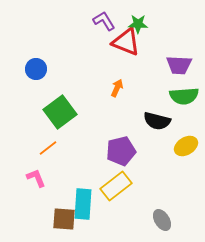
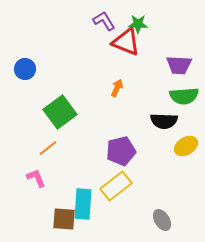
blue circle: moved 11 px left
black semicircle: moved 7 px right; rotated 12 degrees counterclockwise
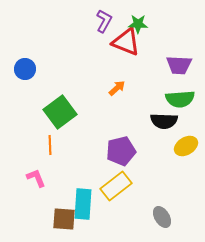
purple L-shape: rotated 60 degrees clockwise
orange arrow: rotated 24 degrees clockwise
green semicircle: moved 4 px left, 3 px down
orange line: moved 2 px right, 3 px up; rotated 54 degrees counterclockwise
gray ellipse: moved 3 px up
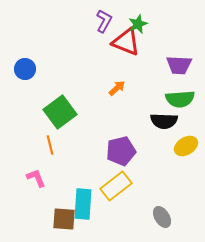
green star: rotated 24 degrees counterclockwise
orange line: rotated 12 degrees counterclockwise
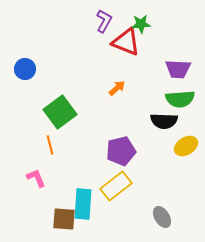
green star: moved 3 px right; rotated 18 degrees clockwise
purple trapezoid: moved 1 px left, 4 px down
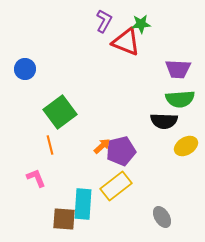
orange arrow: moved 15 px left, 58 px down
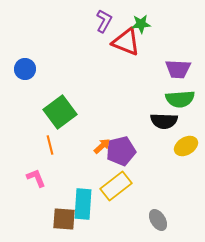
gray ellipse: moved 4 px left, 3 px down
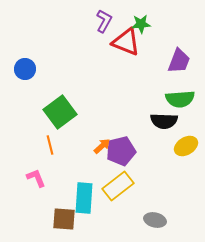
purple trapezoid: moved 1 px right, 8 px up; rotated 72 degrees counterclockwise
yellow rectangle: moved 2 px right
cyan rectangle: moved 1 px right, 6 px up
gray ellipse: moved 3 px left; rotated 45 degrees counterclockwise
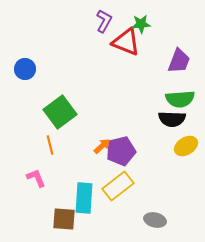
black semicircle: moved 8 px right, 2 px up
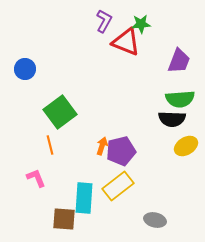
orange arrow: rotated 30 degrees counterclockwise
